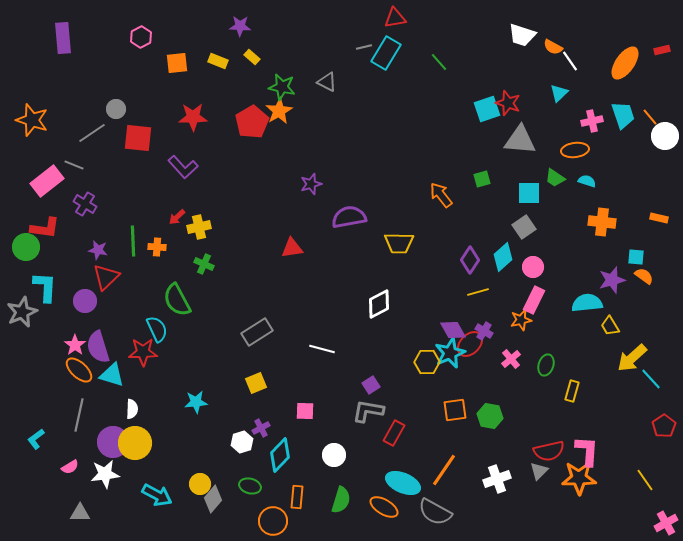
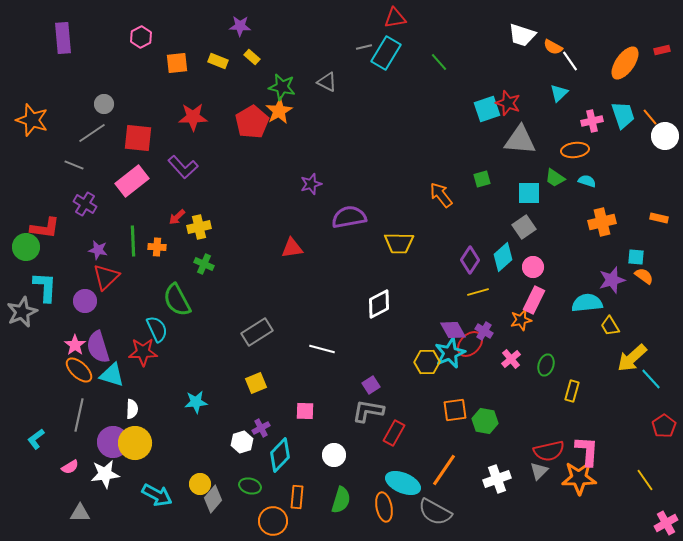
gray circle at (116, 109): moved 12 px left, 5 px up
pink rectangle at (47, 181): moved 85 px right
orange cross at (602, 222): rotated 20 degrees counterclockwise
green hexagon at (490, 416): moved 5 px left, 5 px down
orange ellipse at (384, 507): rotated 48 degrees clockwise
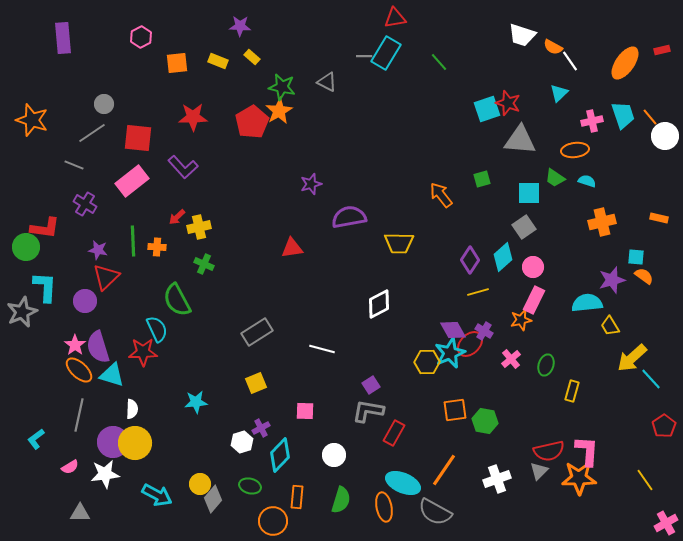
gray line at (364, 47): moved 9 px down; rotated 14 degrees clockwise
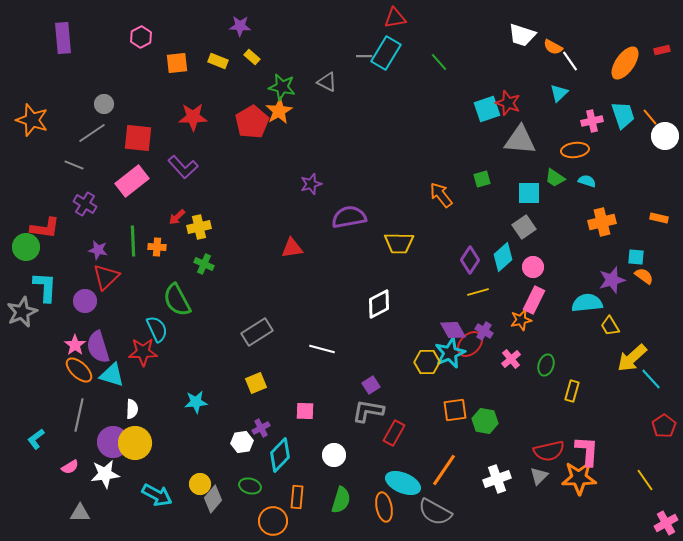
white hexagon at (242, 442): rotated 10 degrees clockwise
gray triangle at (539, 471): moved 5 px down
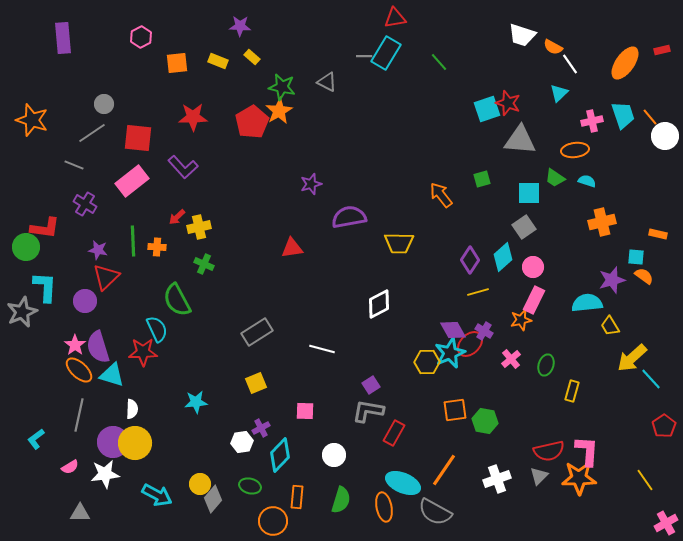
white line at (570, 61): moved 3 px down
orange rectangle at (659, 218): moved 1 px left, 16 px down
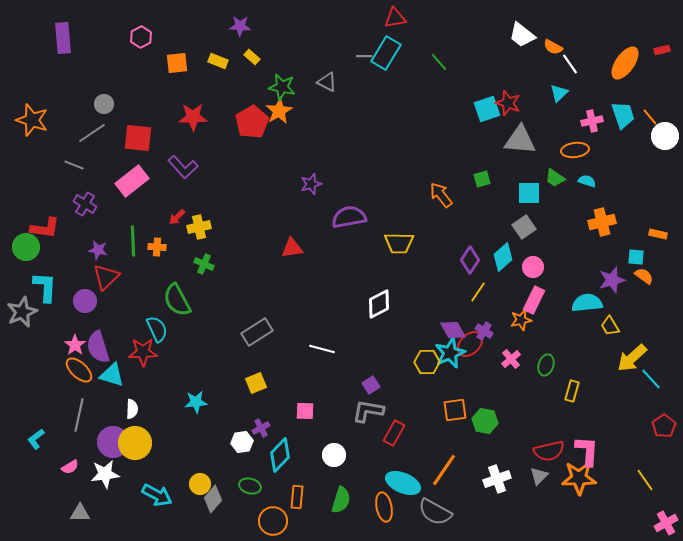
white trapezoid at (522, 35): rotated 20 degrees clockwise
yellow line at (478, 292): rotated 40 degrees counterclockwise
